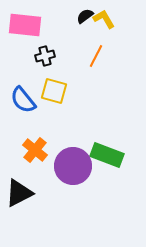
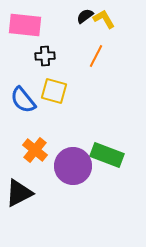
black cross: rotated 12 degrees clockwise
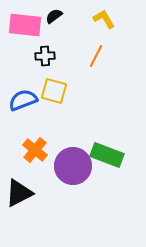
black semicircle: moved 31 px left
blue semicircle: rotated 108 degrees clockwise
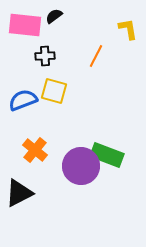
yellow L-shape: moved 24 px right, 10 px down; rotated 20 degrees clockwise
purple circle: moved 8 px right
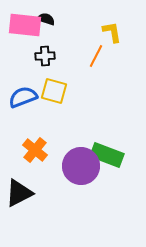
black semicircle: moved 8 px left, 3 px down; rotated 54 degrees clockwise
yellow L-shape: moved 16 px left, 3 px down
blue semicircle: moved 3 px up
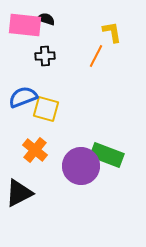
yellow square: moved 8 px left, 18 px down
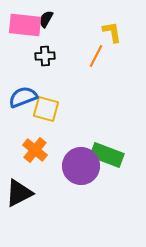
black semicircle: rotated 78 degrees counterclockwise
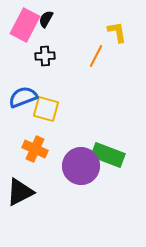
pink rectangle: rotated 68 degrees counterclockwise
yellow L-shape: moved 5 px right
orange cross: moved 1 px up; rotated 15 degrees counterclockwise
green rectangle: moved 1 px right
black triangle: moved 1 px right, 1 px up
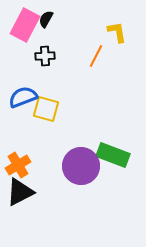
orange cross: moved 17 px left, 16 px down; rotated 35 degrees clockwise
green rectangle: moved 5 px right
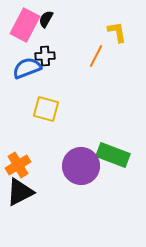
blue semicircle: moved 4 px right, 29 px up
